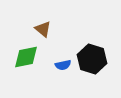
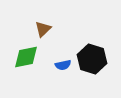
brown triangle: rotated 36 degrees clockwise
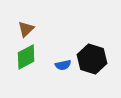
brown triangle: moved 17 px left
green diamond: rotated 16 degrees counterclockwise
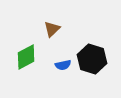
brown triangle: moved 26 px right
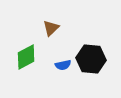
brown triangle: moved 1 px left, 1 px up
black hexagon: moved 1 px left; rotated 12 degrees counterclockwise
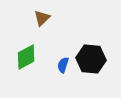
brown triangle: moved 9 px left, 10 px up
blue semicircle: rotated 119 degrees clockwise
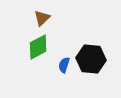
green diamond: moved 12 px right, 10 px up
blue semicircle: moved 1 px right
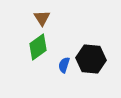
brown triangle: rotated 18 degrees counterclockwise
green diamond: rotated 8 degrees counterclockwise
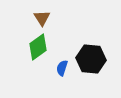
blue semicircle: moved 2 px left, 3 px down
